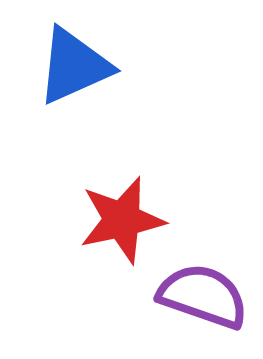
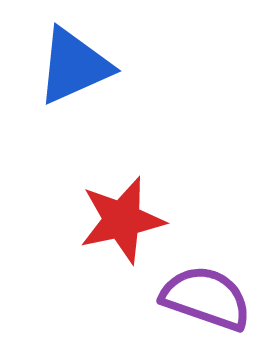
purple semicircle: moved 3 px right, 2 px down
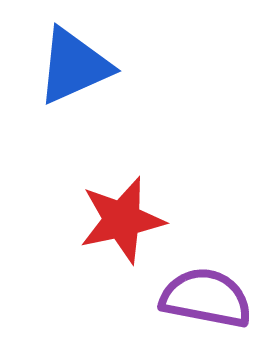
purple semicircle: rotated 8 degrees counterclockwise
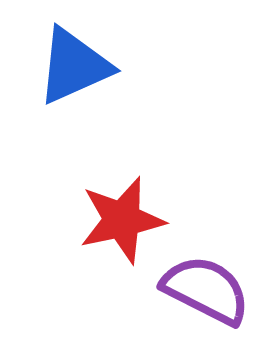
purple semicircle: moved 8 px up; rotated 16 degrees clockwise
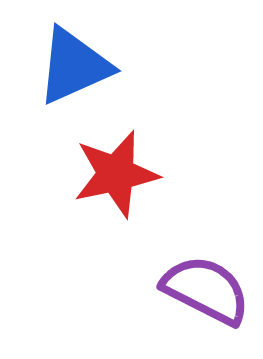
red star: moved 6 px left, 46 px up
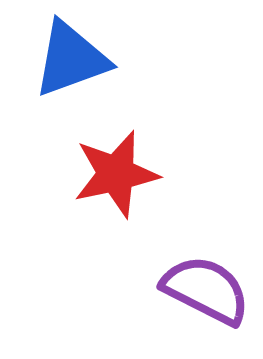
blue triangle: moved 3 px left, 7 px up; rotated 4 degrees clockwise
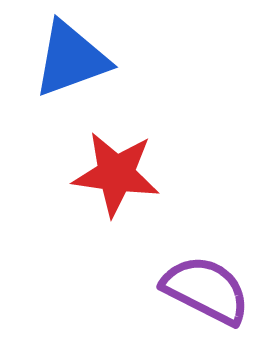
red star: rotated 20 degrees clockwise
